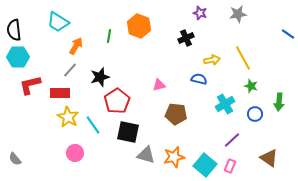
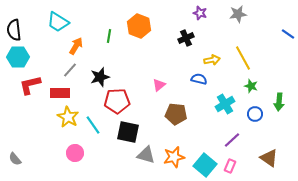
pink triangle: rotated 24 degrees counterclockwise
red pentagon: rotated 30 degrees clockwise
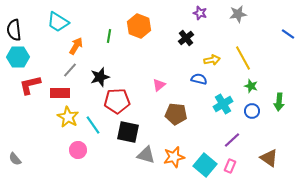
black cross: rotated 14 degrees counterclockwise
cyan cross: moved 2 px left
blue circle: moved 3 px left, 3 px up
pink circle: moved 3 px right, 3 px up
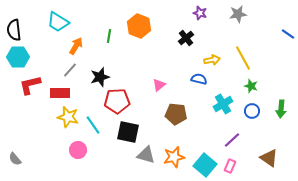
green arrow: moved 2 px right, 7 px down
yellow star: rotated 15 degrees counterclockwise
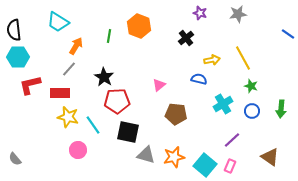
gray line: moved 1 px left, 1 px up
black star: moved 4 px right; rotated 24 degrees counterclockwise
brown triangle: moved 1 px right, 1 px up
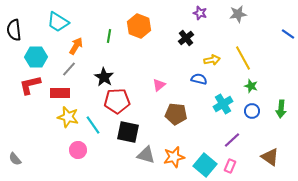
cyan hexagon: moved 18 px right
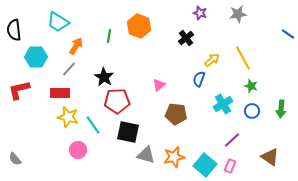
yellow arrow: rotated 28 degrees counterclockwise
blue semicircle: rotated 84 degrees counterclockwise
red L-shape: moved 11 px left, 5 px down
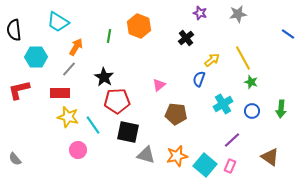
orange arrow: moved 1 px down
green star: moved 4 px up
orange star: moved 3 px right, 1 px up
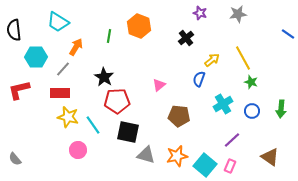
gray line: moved 6 px left
brown pentagon: moved 3 px right, 2 px down
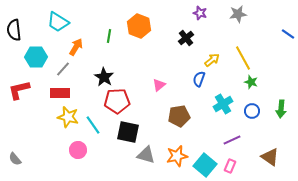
brown pentagon: rotated 15 degrees counterclockwise
purple line: rotated 18 degrees clockwise
